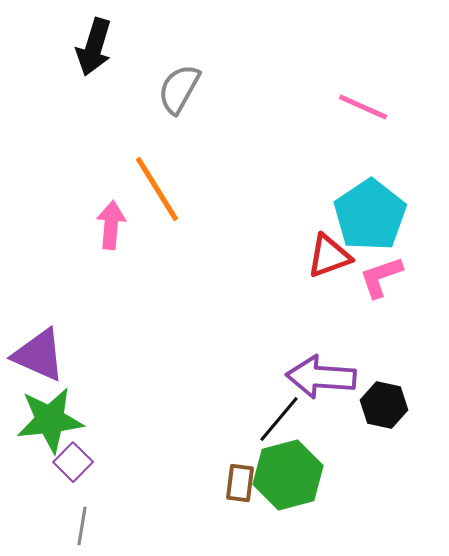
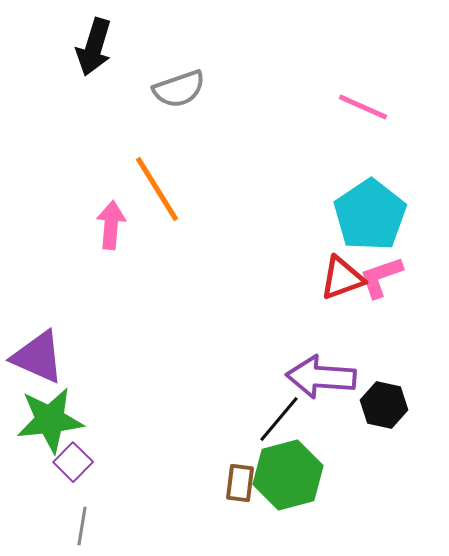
gray semicircle: rotated 138 degrees counterclockwise
red triangle: moved 13 px right, 22 px down
purple triangle: moved 1 px left, 2 px down
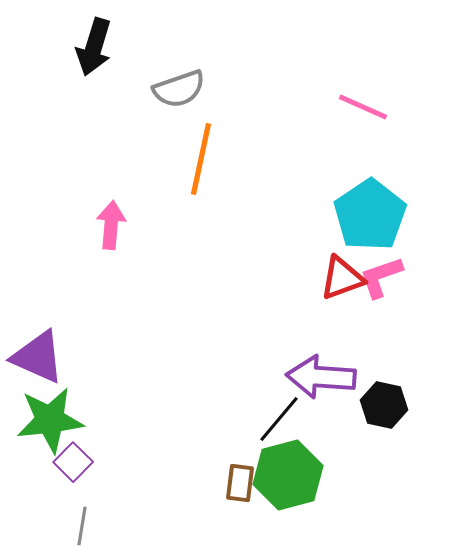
orange line: moved 44 px right, 30 px up; rotated 44 degrees clockwise
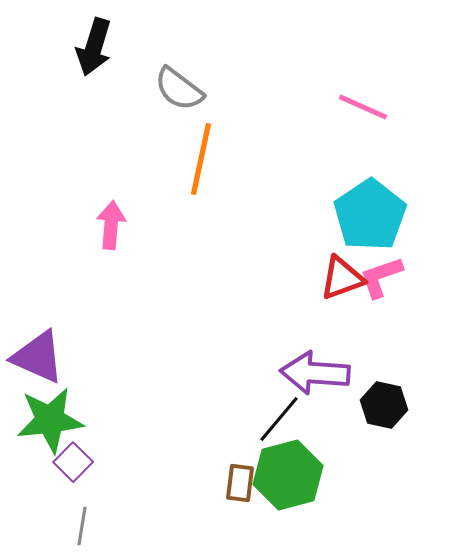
gray semicircle: rotated 56 degrees clockwise
purple arrow: moved 6 px left, 4 px up
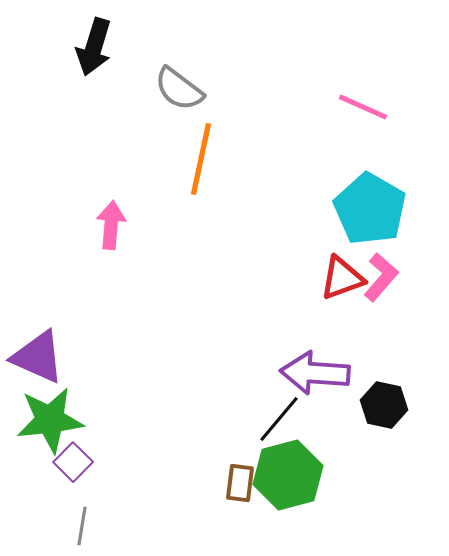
cyan pentagon: moved 6 px up; rotated 8 degrees counterclockwise
pink L-shape: rotated 150 degrees clockwise
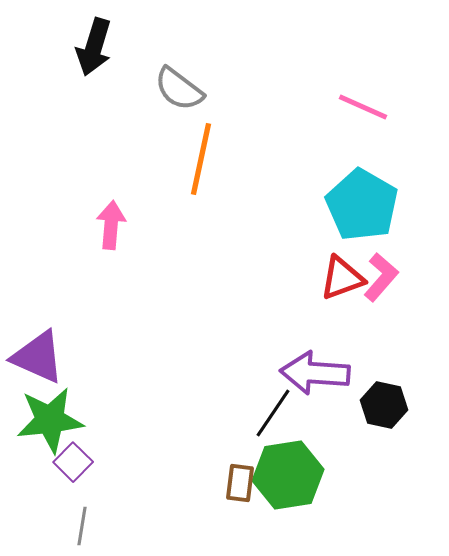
cyan pentagon: moved 8 px left, 4 px up
black line: moved 6 px left, 6 px up; rotated 6 degrees counterclockwise
green hexagon: rotated 6 degrees clockwise
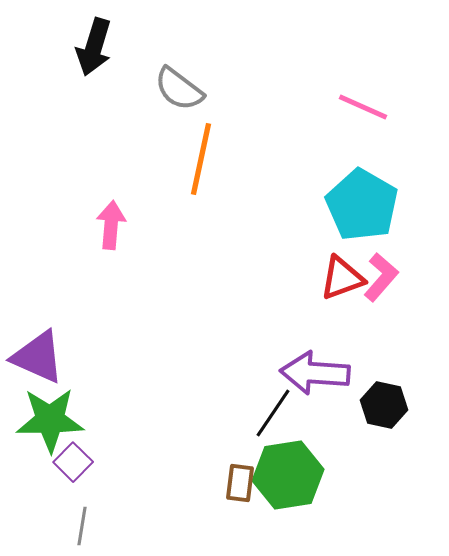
green star: rotated 6 degrees clockwise
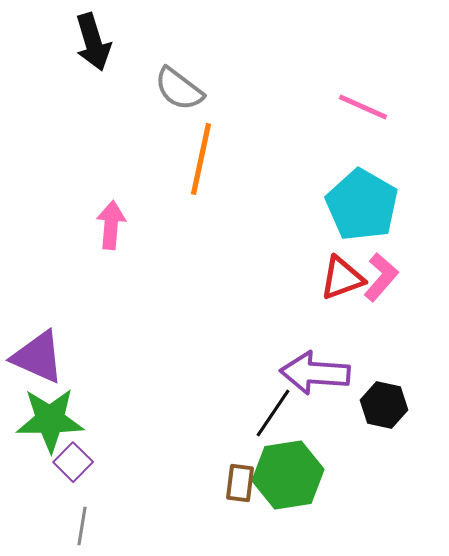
black arrow: moved 1 px left, 5 px up; rotated 34 degrees counterclockwise
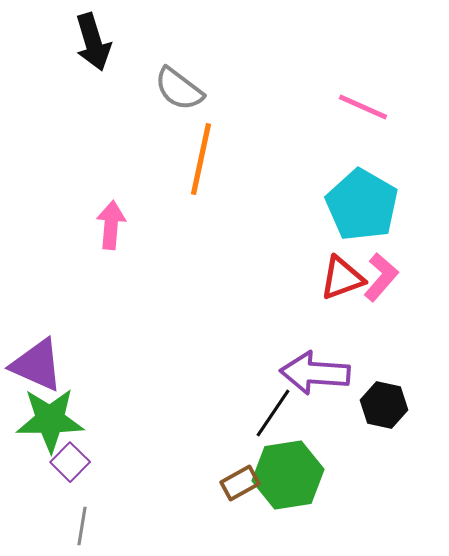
purple triangle: moved 1 px left, 8 px down
purple square: moved 3 px left
brown rectangle: rotated 54 degrees clockwise
